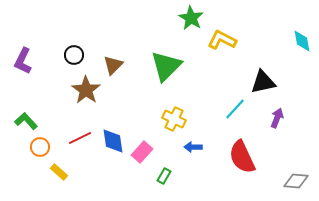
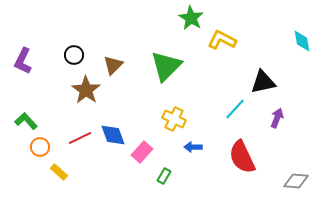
blue diamond: moved 6 px up; rotated 12 degrees counterclockwise
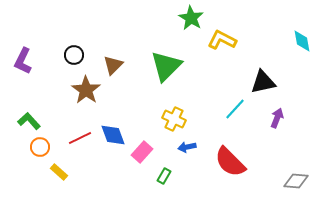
green L-shape: moved 3 px right
blue arrow: moved 6 px left; rotated 12 degrees counterclockwise
red semicircle: moved 12 px left, 5 px down; rotated 20 degrees counterclockwise
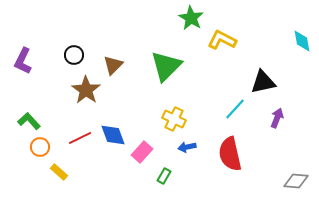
red semicircle: moved 8 px up; rotated 32 degrees clockwise
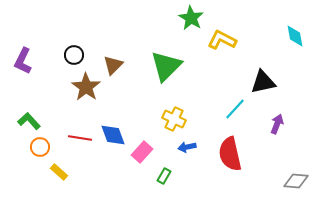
cyan diamond: moved 7 px left, 5 px up
brown star: moved 3 px up
purple arrow: moved 6 px down
red line: rotated 35 degrees clockwise
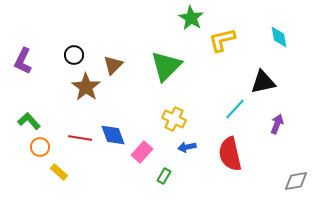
cyan diamond: moved 16 px left, 1 px down
yellow L-shape: rotated 40 degrees counterclockwise
gray diamond: rotated 15 degrees counterclockwise
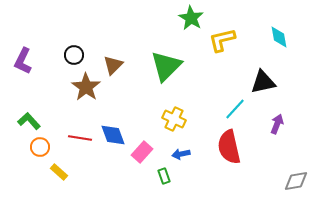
blue arrow: moved 6 px left, 7 px down
red semicircle: moved 1 px left, 7 px up
green rectangle: rotated 49 degrees counterclockwise
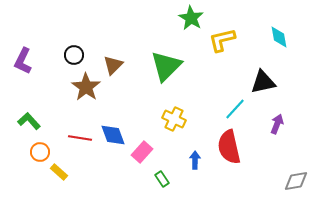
orange circle: moved 5 px down
blue arrow: moved 14 px right, 6 px down; rotated 102 degrees clockwise
green rectangle: moved 2 px left, 3 px down; rotated 14 degrees counterclockwise
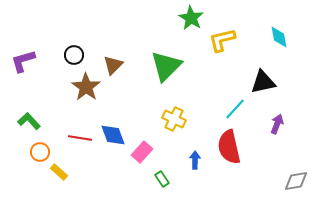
purple L-shape: rotated 48 degrees clockwise
